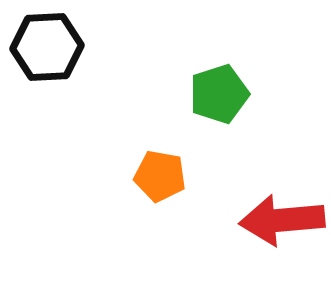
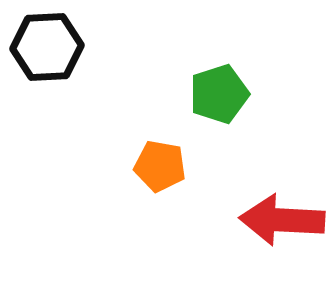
orange pentagon: moved 10 px up
red arrow: rotated 8 degrees clockwise
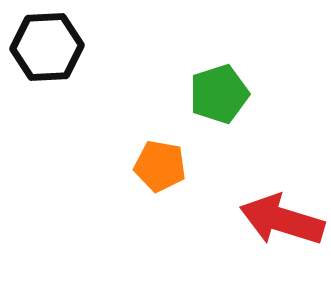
red arrow: rotated 14 degrees clockwise
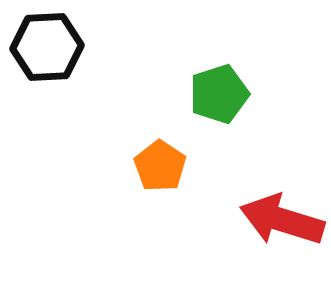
orange pentagon: rotated 24 degrees clockwise
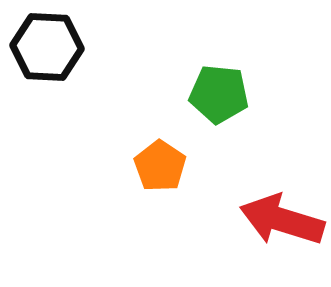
black hexagon: rotated 6 degrees clockwise
green pentagon: rotated 24 degrees clockwise
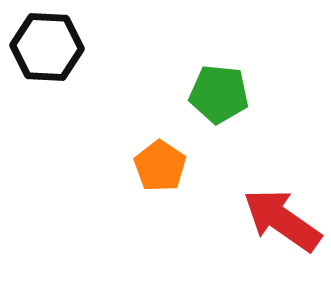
red arrow: rotated 18 degrees clockwise
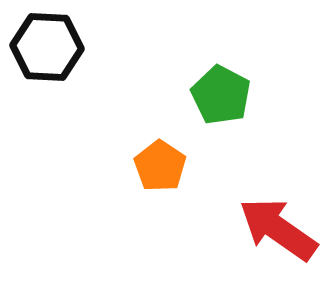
green pentagon: moved 2 px right, 1 px down; rotated 22 degrees clockwise
red arrow: moved 4 px left, 9 px down
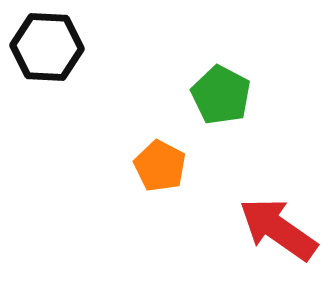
orange pentagon: rotated 6 degrees counterclockwise
